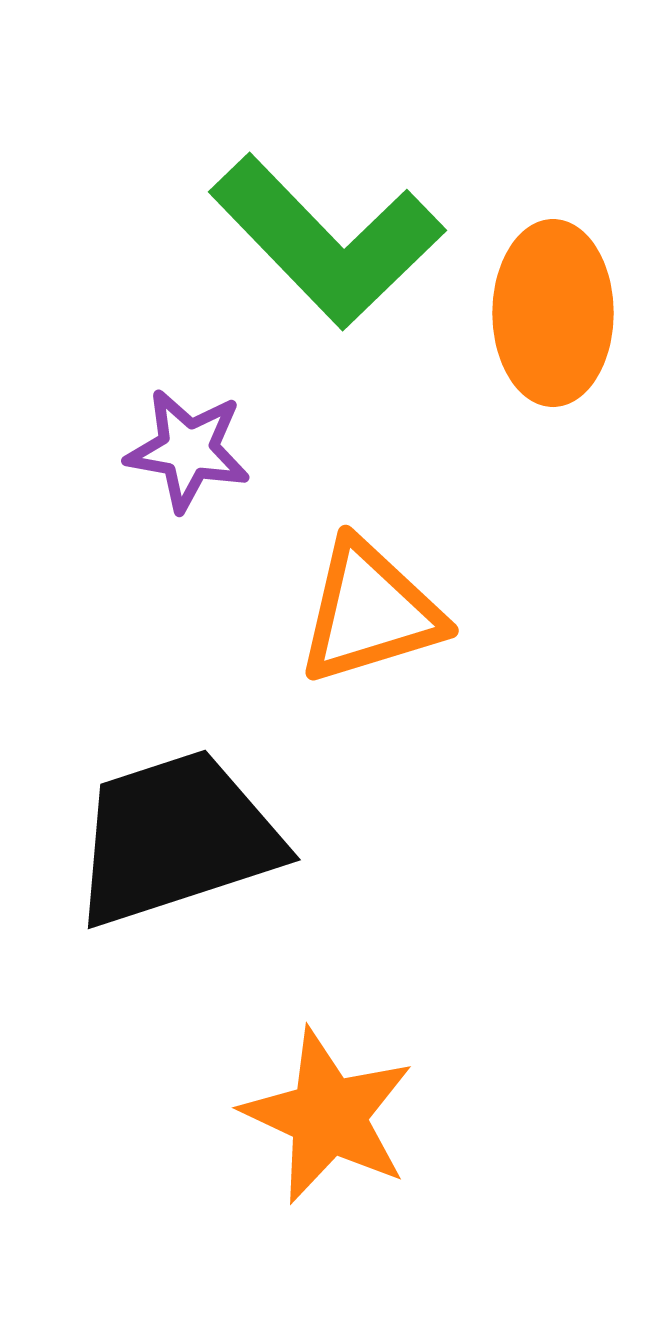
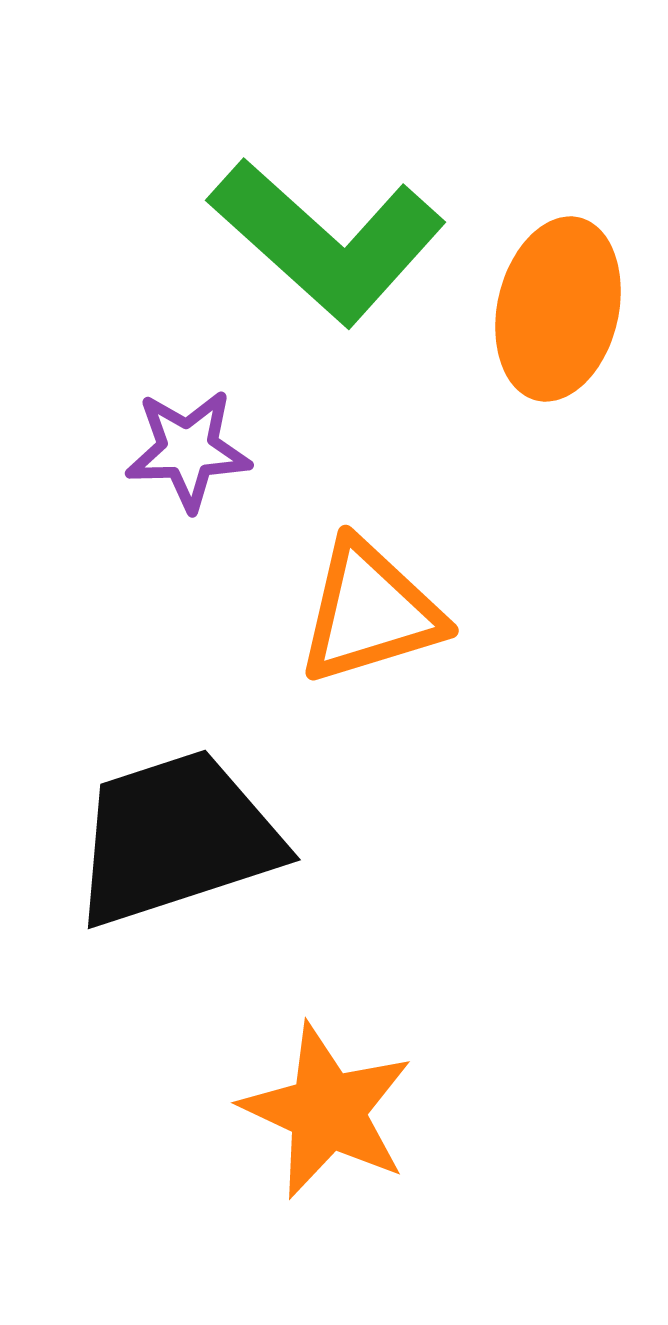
green L-shape: rotated 4 degrees counterclockwise
orange ellipse: moved 5 px right, 4 px up; rotated 13 degrees clockwise
purple star: rotated 12 degrees counterclockwise
orange star: moved 1 px left, 5 px up
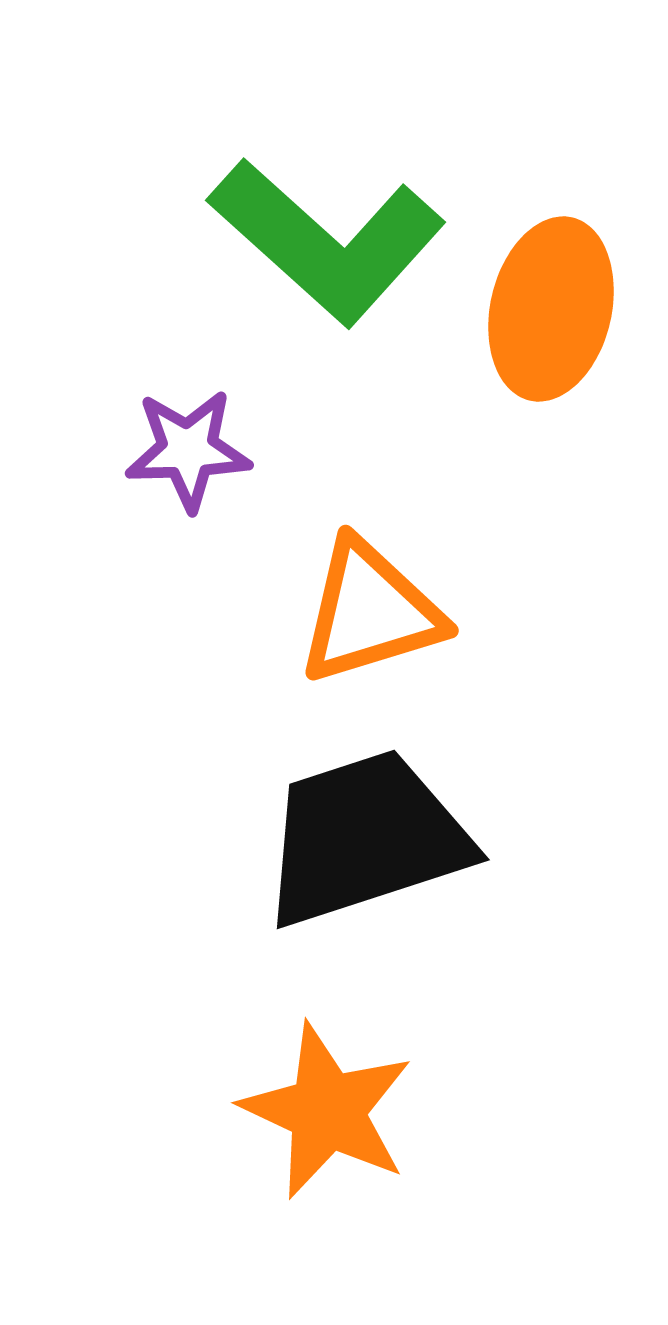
orange ellipse: moved 7 px left
black trapezoid: moved 189 px right
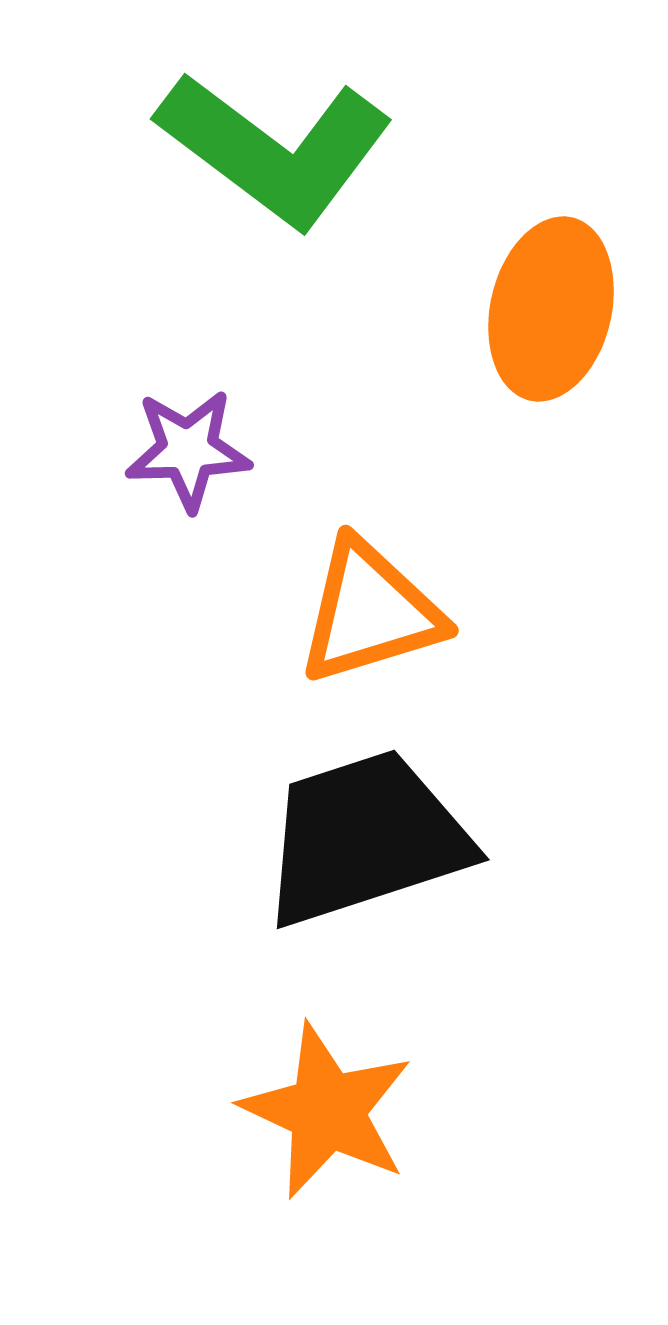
green L-shape: moved 52 px left, 92 px up; rotated 5 degrees counterclockwise
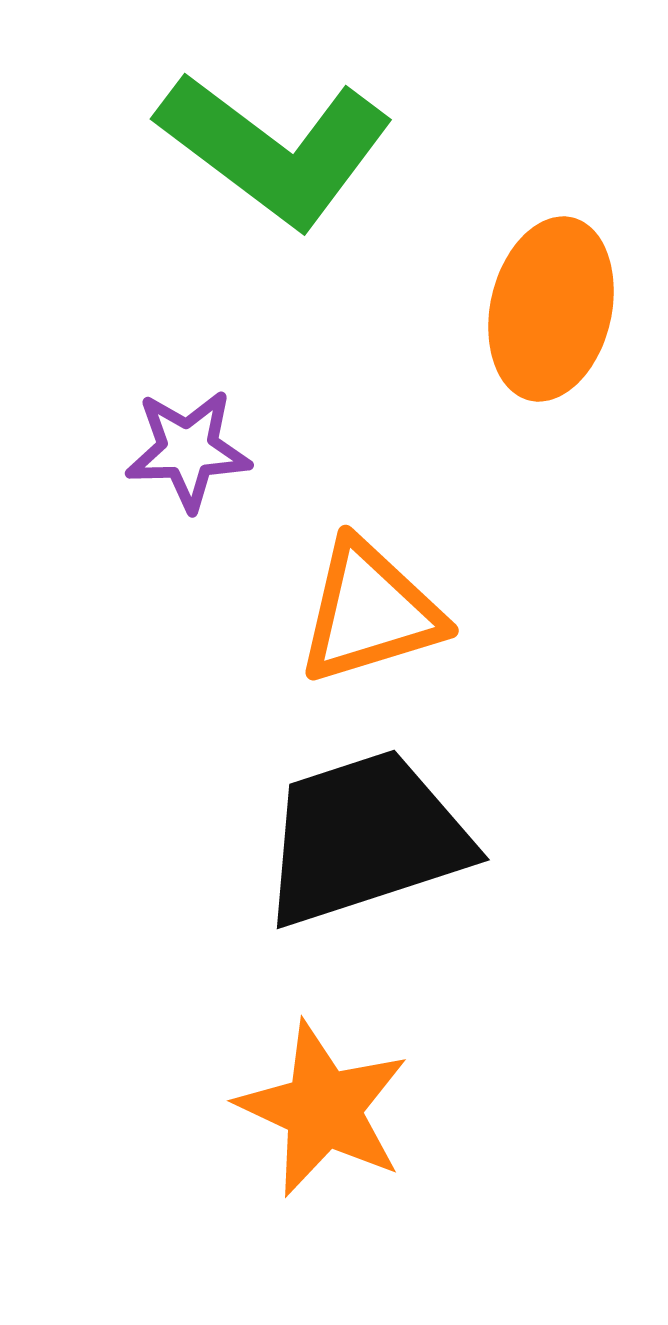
orange star: moved 4 px left, 2 px up
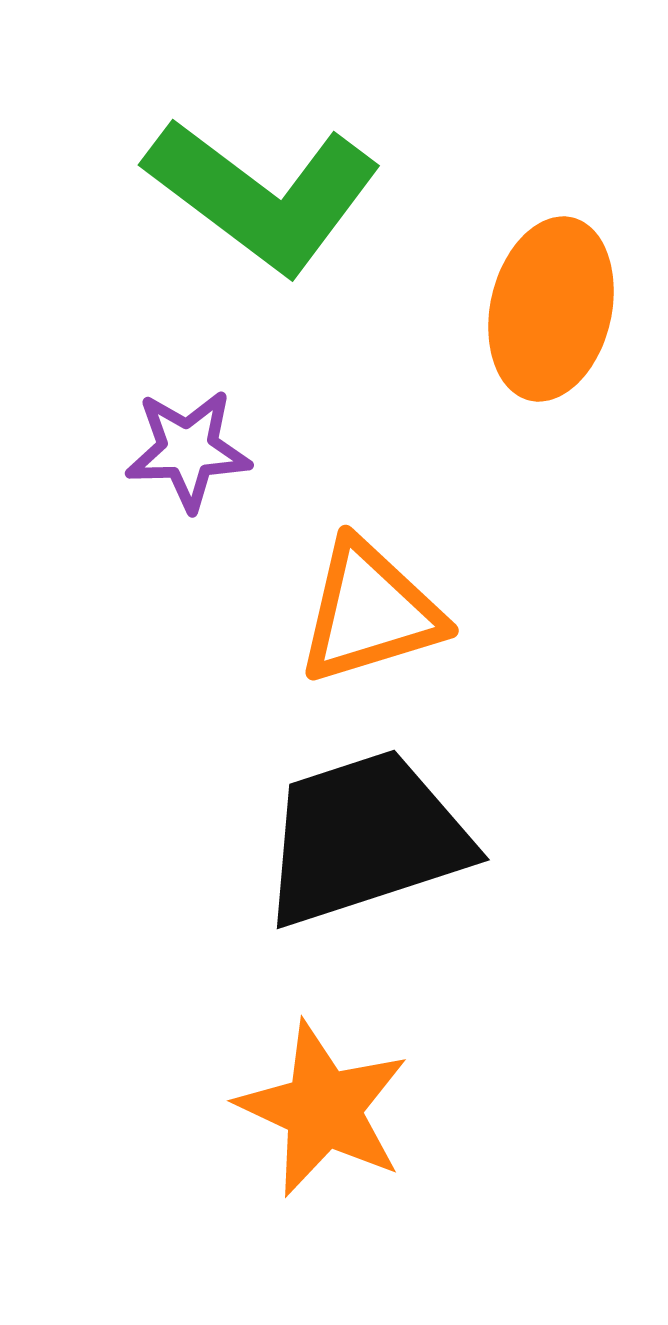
green L-shape: moved 12 px left, 46 px down
